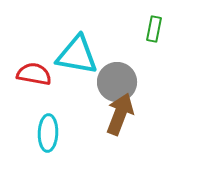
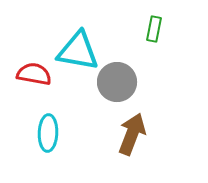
cyan triangle: moved 1 px right, 4 px up
brown arrow: moved 12 px right, 20 px down
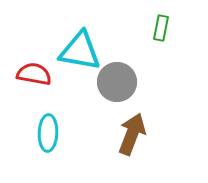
green rectangle: moved 7 px right, 1 px up
cyan triangle: moved 2 px right
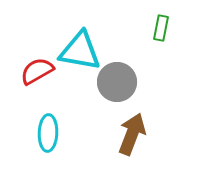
red semicircle: moved 3 px right, 3 px up; rotated 40 degrees counterclockwise
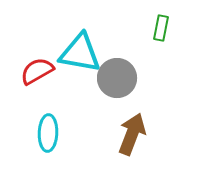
cyan triangle: moved 2 px down
gray circle: moved 4 px up
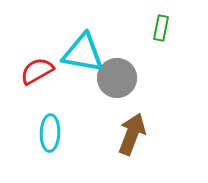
cyan triangle: moved 3 px right
cyan ellipse: moved 2 px right
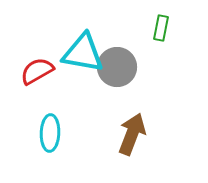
gray circle: moved 11 px up
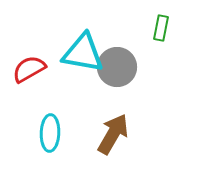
red semicircle: moved 8 px left, 2 px up
brown arrow: moved 19 px left; rotated 9 degrees clockwise
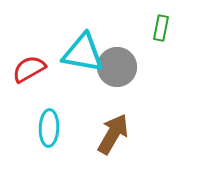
cyan ellipse: moved 1 px left, 5 px up
